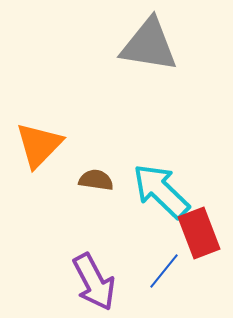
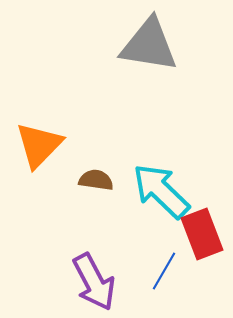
red rectangle: moved 3 px right, 1 px down
blue line: rotated 9 degrees counterclockwise
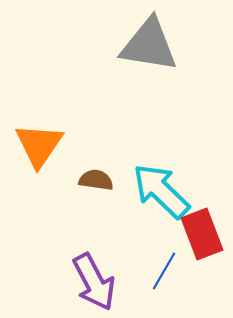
orange triangle: rotated 10 degrees counterclockwise
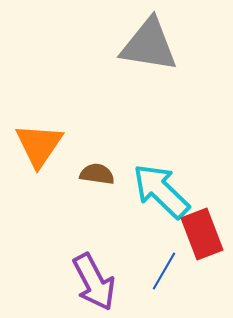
brown semicircle: moved 1 px right, 6 px up
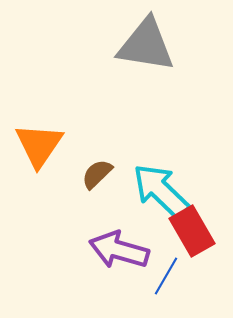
gray triangle: moved 3 px left
brown semicircle: rotated 52 degrees counterclockwise
red rectangle: moved 10 px left, 3 px up; rotated 9 degrees counterclockwise
blue line: moved 2 px right, 5 px down
purple arrow: moved 25 px right, 32 px up; rotated 134 degrees clockwise
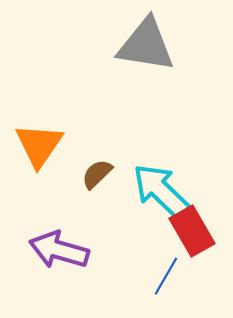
purple arrow: moved 60 px left
